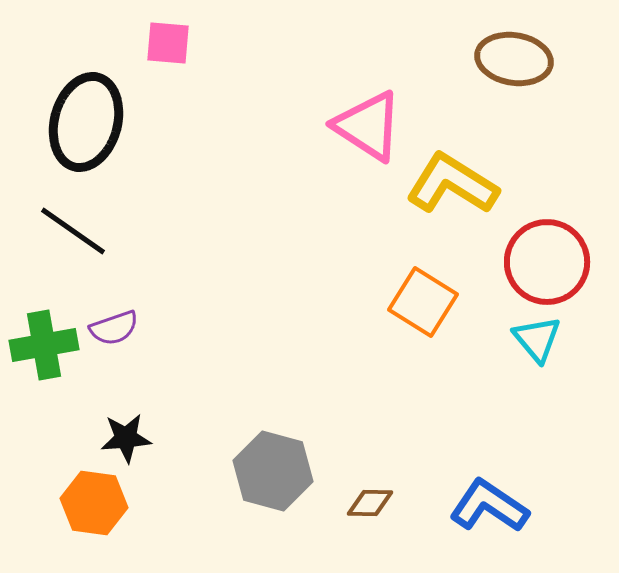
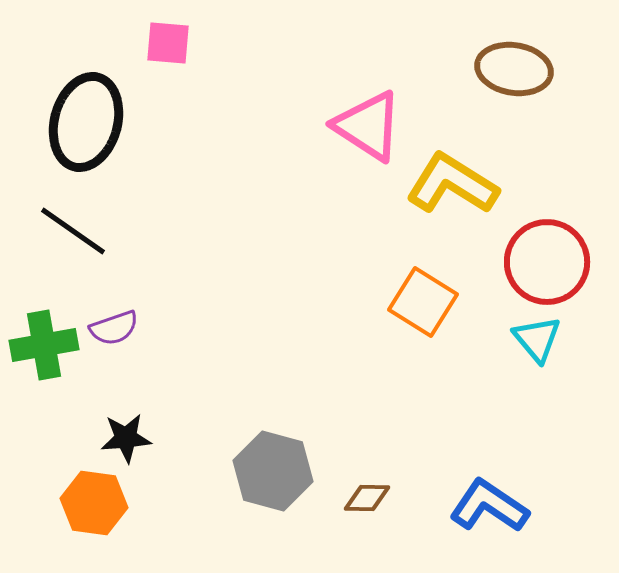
brown ellipse: moved 10 px down
brown diamond: moved 3 px left, 5 px up
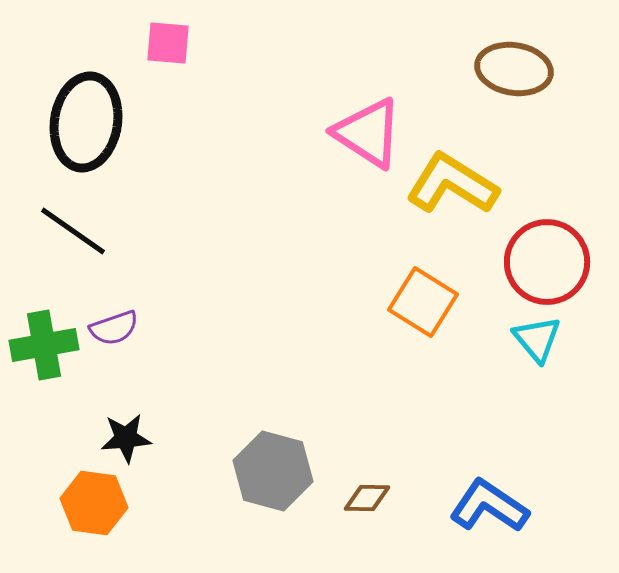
black ellipse: rotated 6 degrees counterclockwise
pink triangle: moved 7 px down
